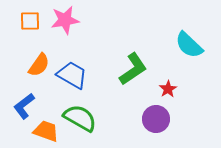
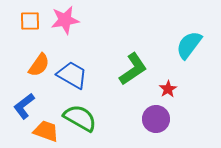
cyan semicircle: rotated 84 degrees clockwise
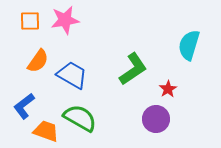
cyan semicircle: rotated 20 degrees counterclockwise
orange semicircle: moved 1 px left, 4 px up
